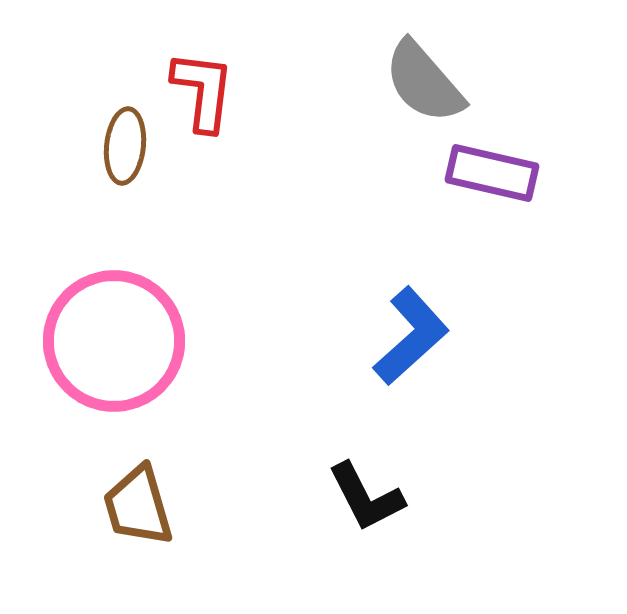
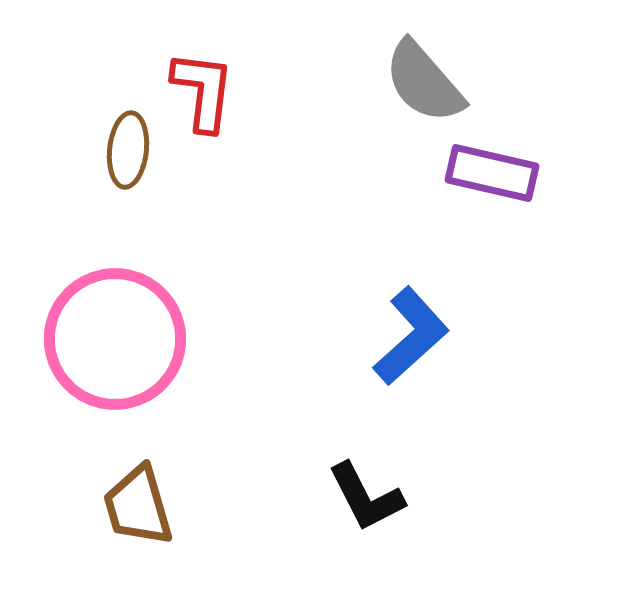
brown ellipse: moved 3 px right, 4 px down
pink circle: moved 1 px right, 2 px up
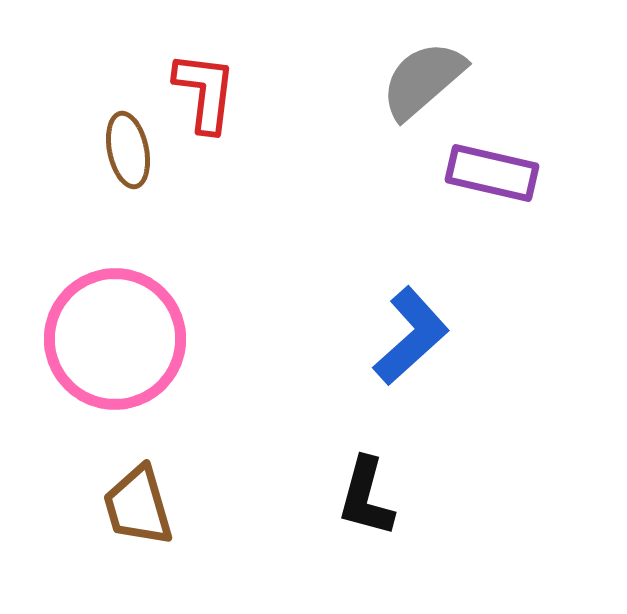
gray semicircle: moved 1 px left, 2 px up; rotated 90 degrees clockwise
red L-shape: moved 2 px right, 1 px down
brown ellipse: rotated 18 degrees counterclockwise
black L-shape: rotated 42 degrees clockwise
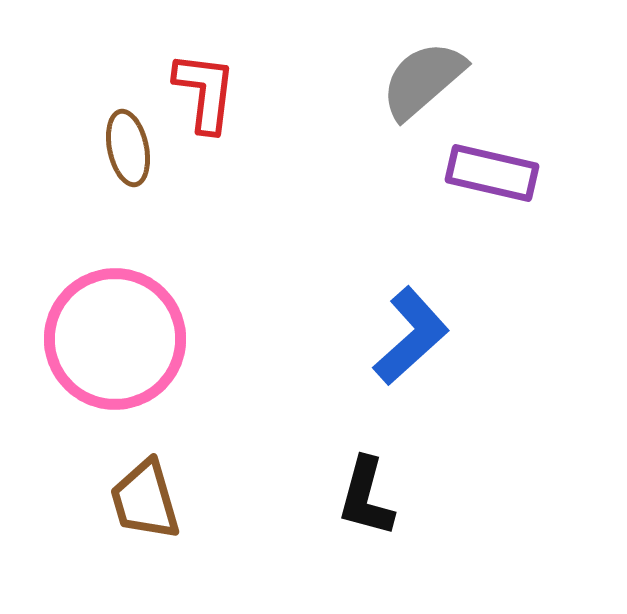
brown ellipse: moved 2 px up
brown trapezoid: moved 7 px right, 6 px up
